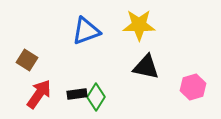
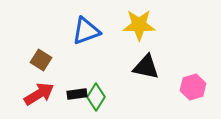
brown square: moved 14 px right
red arrow: rotated 24 degrees clockwise
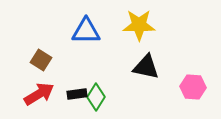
blue triangle: rotated 20 degrees clockwise
pink hexagon: rotated 20 degrees clockwise
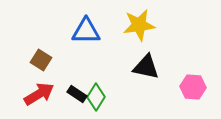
yellow star: rotated 8 degrees counterclockwise
black rectangle: rotated 42 degrees clockwise
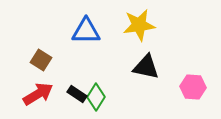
red arrow: moved 1 px left
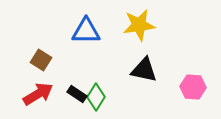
black triangle: moved 2 px left, 3 px down
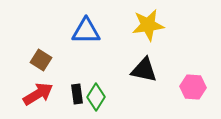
yellow star: moved 9 px right
black rectangle: rotated 48 degrees clockwise
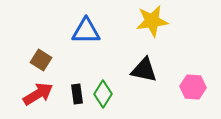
yellow star: moved 4 px right, 4 px up
green diamond: moved 7 px right, 3 px up
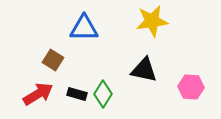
blue triangle: moved 2 px left, 3 px up
brown square: moved 12 px right
pink hexagon: moved 2 px left
black rectangle: rotated 66 degrees counterclockwise
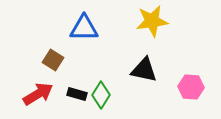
green diamond: moved 2 px left, 1 px down
